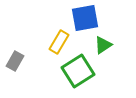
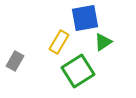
green triangle: moved 3 px up
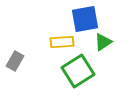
blue square: moved 1 px down
yellow rectangle: moved 3 px right; rotated 55 degrees clockwise
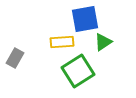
gray rectangle: moved 3 px up
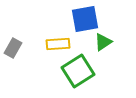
yellow rectangle: moved 4 px left, 2 px down
gray rectangle: moved 2 px left, 10 px up
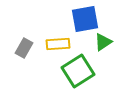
gray rectangle: moved 11 px right
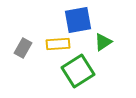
blue square: moved 7 px left, 1 px down
gray rectangle: moved 1 px left
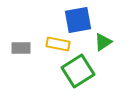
yellow rectangle: rotated 15 degrees clockwise
gray rectangle: moved 2 px left; rotated 60 degrees clockwise
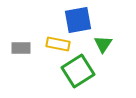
green triangle: moved 2 px down; rotated 24 degrees counterclockwise
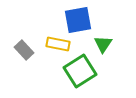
gray rectangle: moved 3 px right, 2 px down; rotated 48 degrees clockwise
green square: moved 2 px right
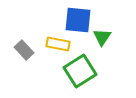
blue square: rotated 16 degrees clockwise
green triangle: moved 1 px left, 7 px up
